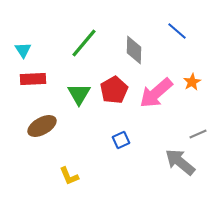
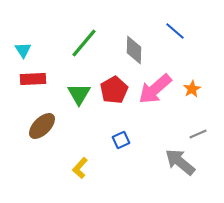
blue line: moved 2 px left
orange star: moved 7 px down
pink arrow: moved 1 px left, 4 px up
brown ellipse: rotated 16 degrees counterclockwise
yellow L-shape: moved 11 px right, 8 px up; rotated 65 degrees clockwise
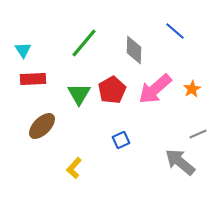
red pentagon: moved 2 px left
yellow L-shape: moved 6 px left
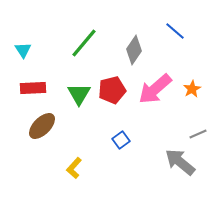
gray diamond: rotated 32 degrees clockwise
red rectangle: moved 9 px down
red pentagon: rotated 16 degrees clockwise
blue square: rotated 12 degrees counterclockwise
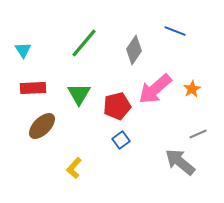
blue line: rotated 20 degrees counterclockwise
red pentagon: moved 5 px right, 16 px down
